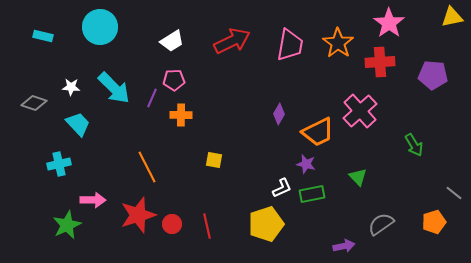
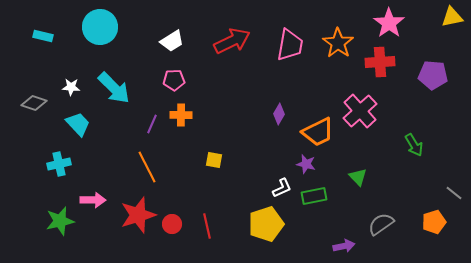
purple line: moved 26 px down
green rectangle: moved 2 px right, 2 px down
green star: moved 7 px left, 4 px up; rotated 12 degrees clockwise
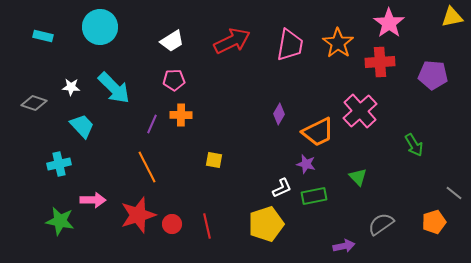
cyan trapezoid: moved 4 px right, 2 px down
green star: rotated 24 degrees clockwise
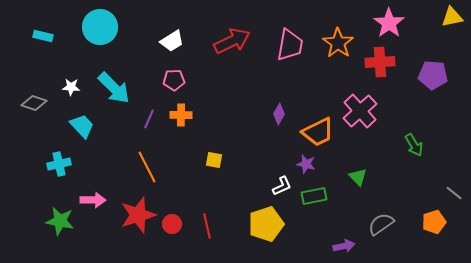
purple line: moved 3 px left, 5 px up
white L-shape: moved 2 px up
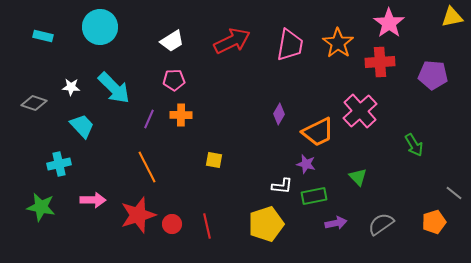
white L-shape: rotated 30 degrees clockwise
green star: moved 19 px left, 14 px up
purple arrow: moved 8 px left, 23 px up
